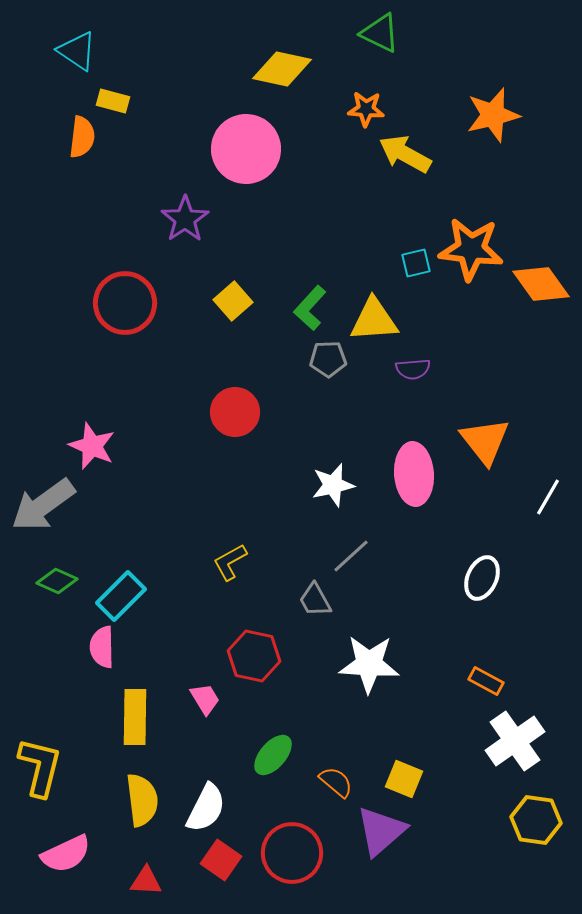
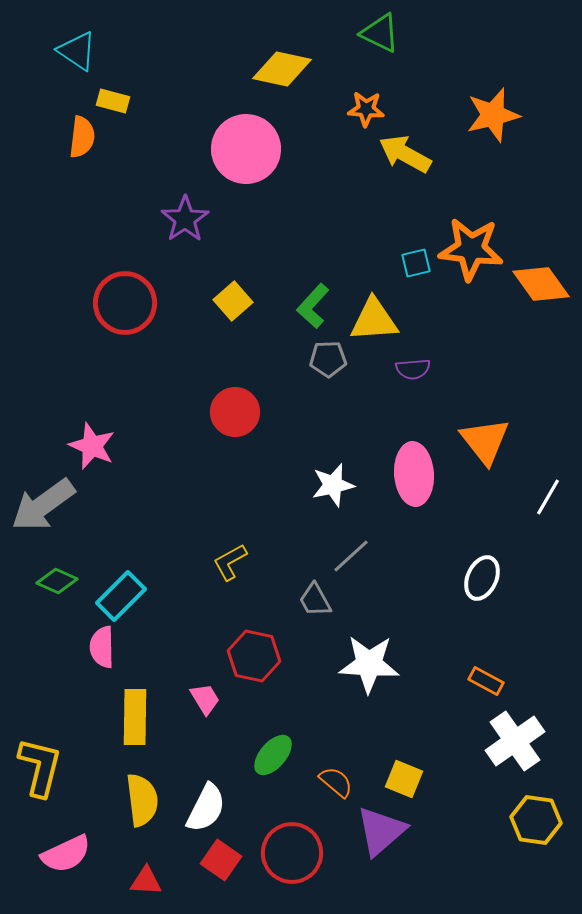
green L-shape at (310, 308): moved 3 px right, 2 px up
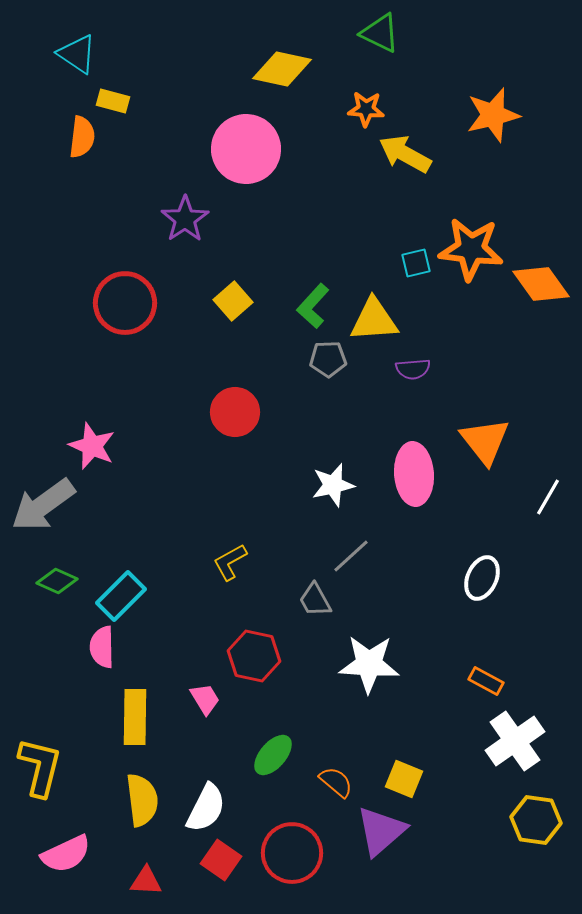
cyan triangle at (77, 51): moved 3 px down
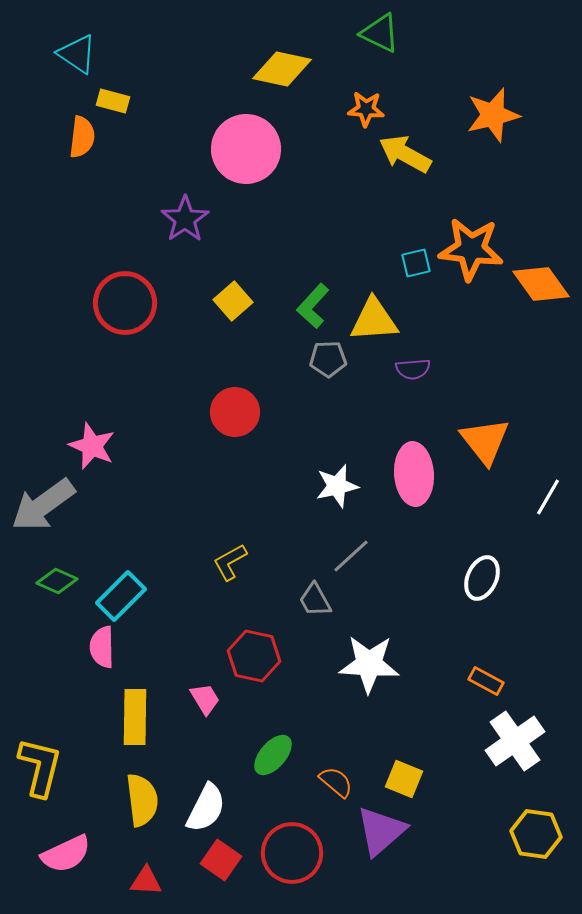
white star at (333, 485): moved 4 px right, 1 px down
yellow hexagon at (536, 820): moved 14 px down
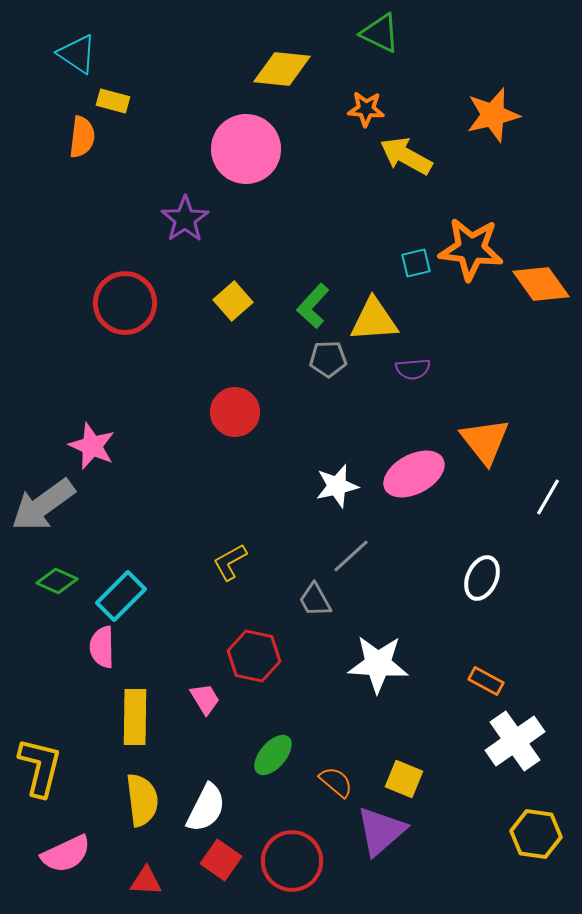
yellow diamond at (282, 69): rotated 6 degrees counterclockwise
yellow arrow at (405, 154): moved 1 px right, 2 px down
pink ellipse at (414, 474): rotated 66 degrees clockwise
white star at (369, 664): moved 9 px right
red circle at (292, 853): moved 8 px down
